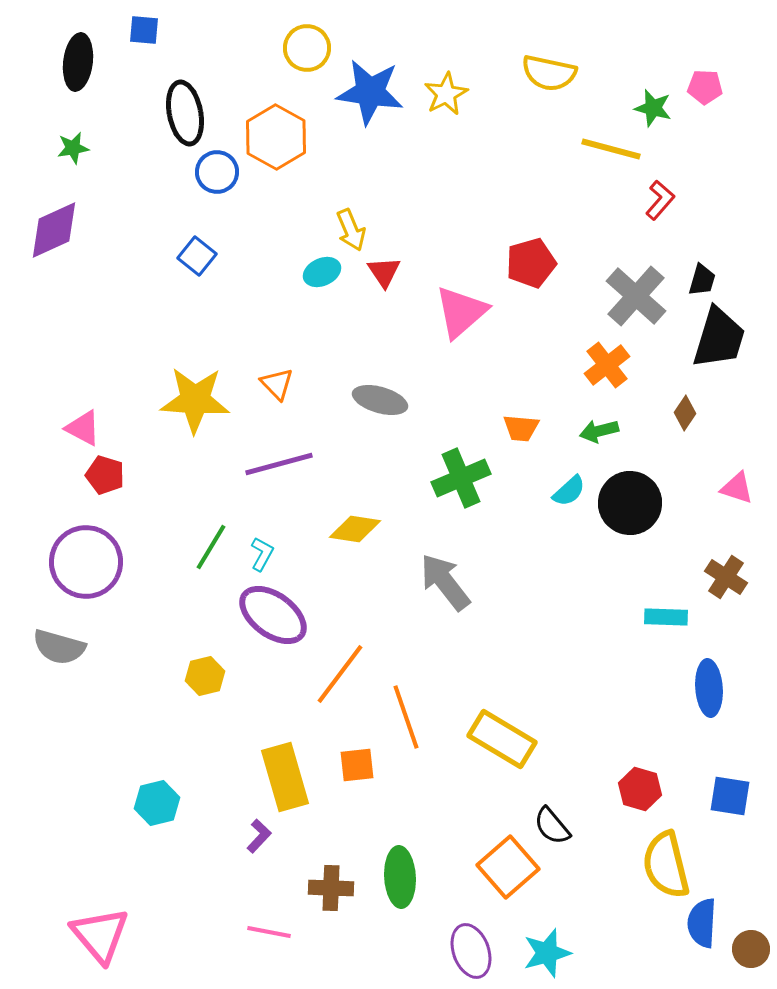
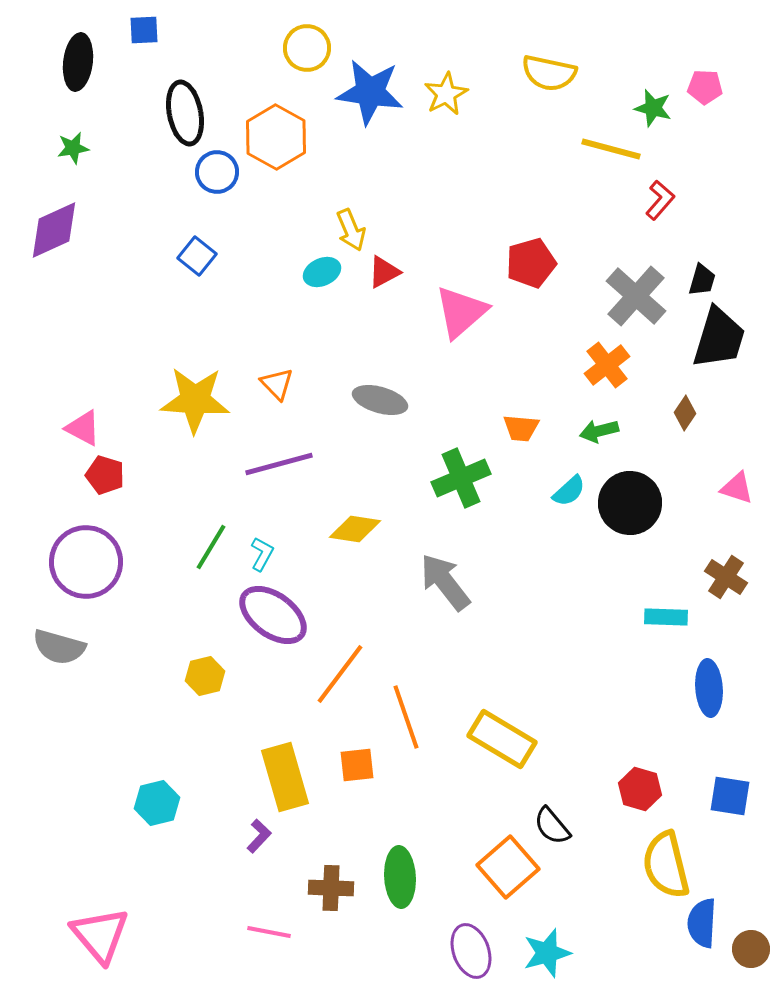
blue square at (144, 30): rotated 8 degrees counterclockwise
red triangle at (384, 272): rotated 36 degrees clockwise
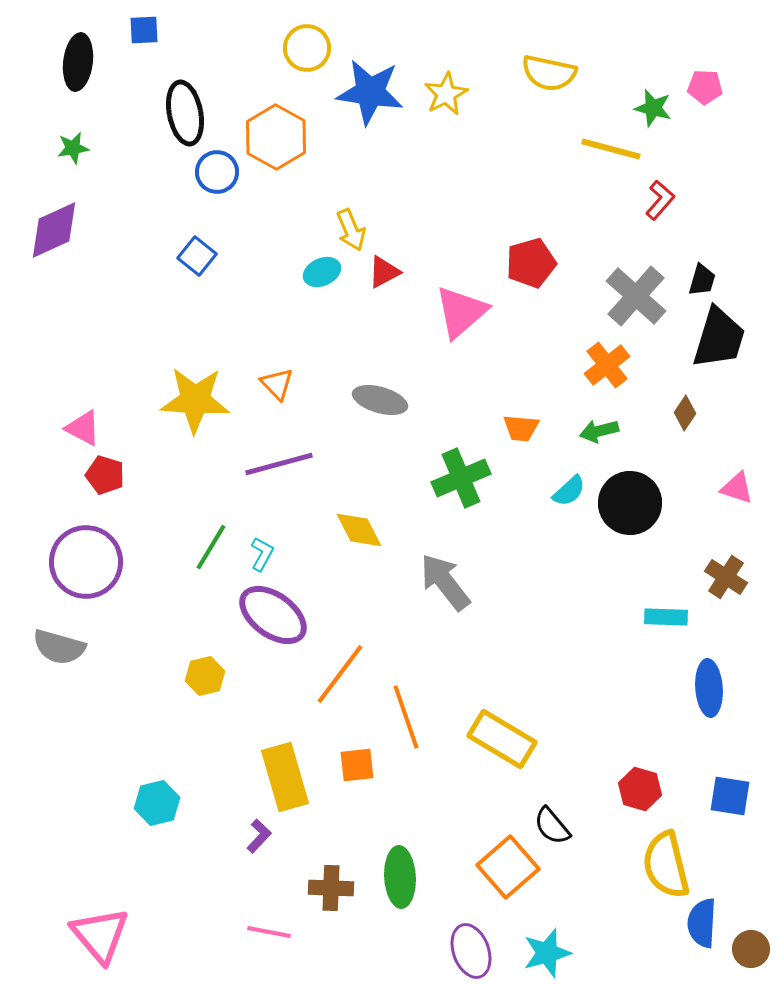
yellow diamond at (355, 529): moved 4 px right, 1 px down; rotated 54 degrees clockwise
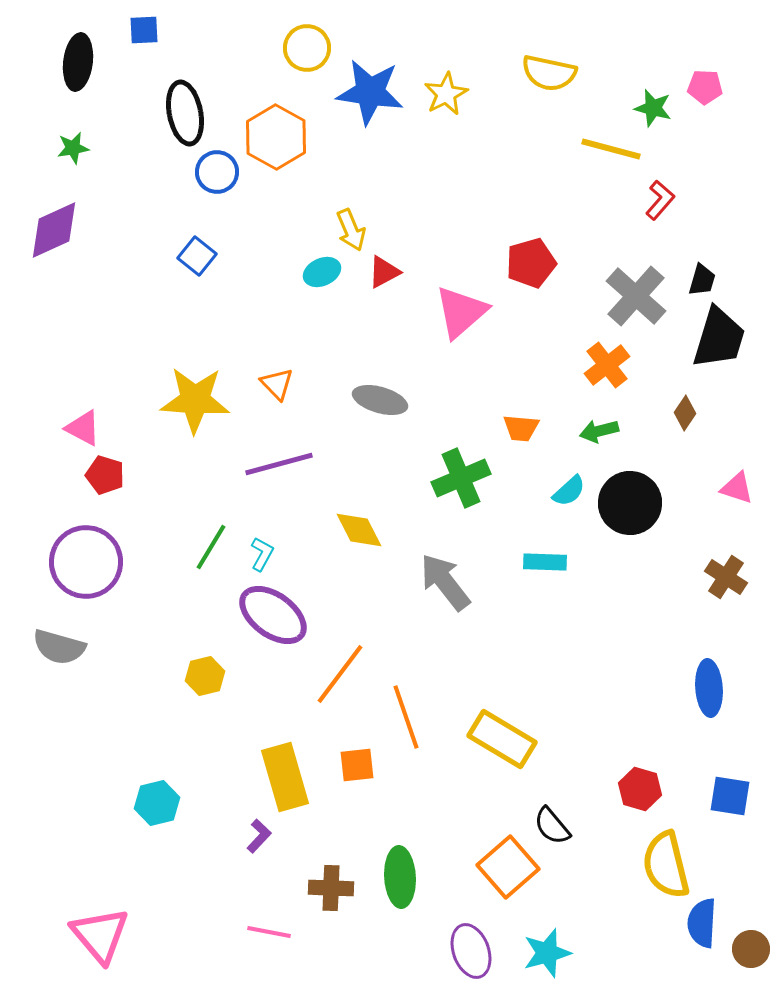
cyan rectangle at (666, 617): moved 121 px left, 55 px up
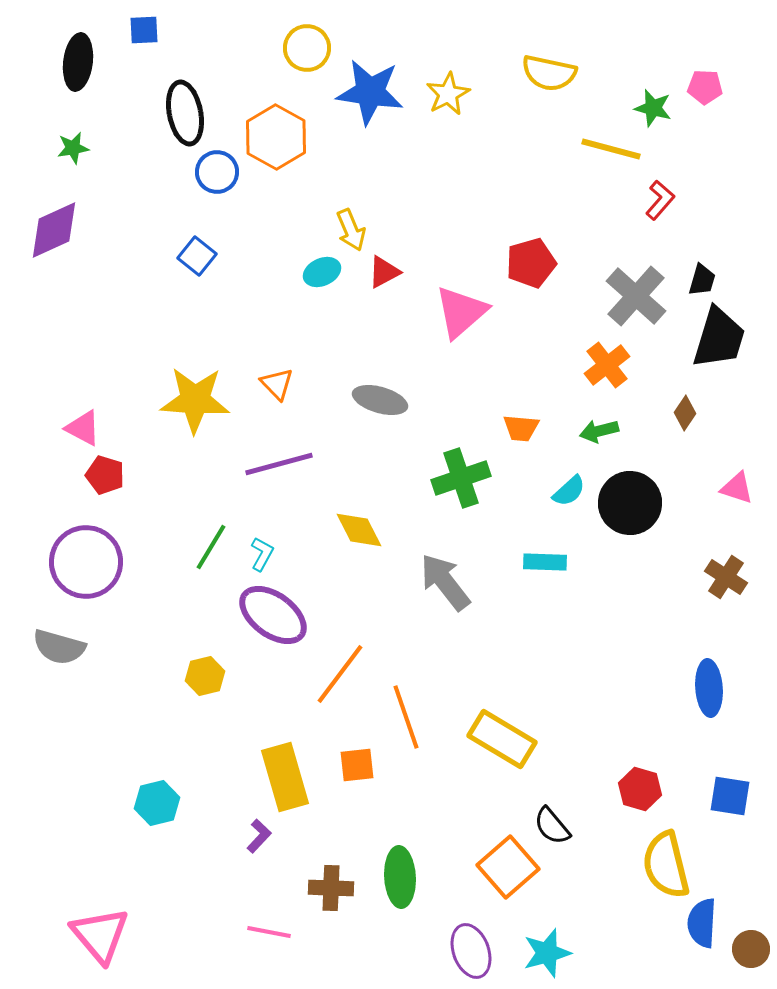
yellow star at (446, 94): moved 2 px right
green cross at (461, 478): rotated 4 degrees clockwise
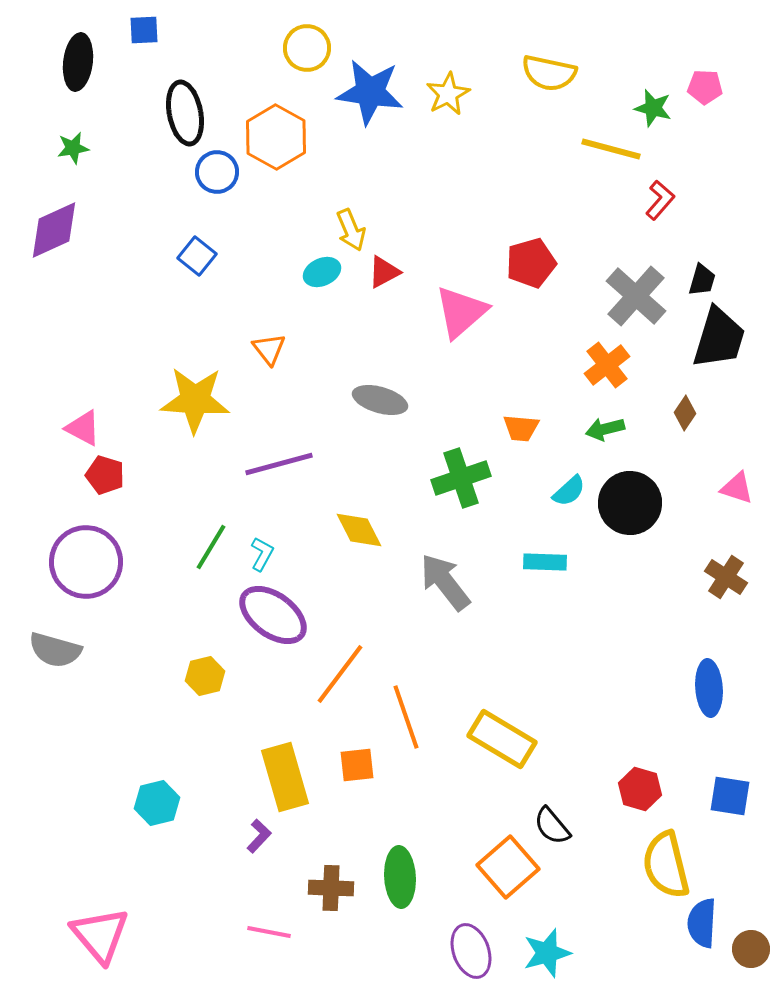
orange triangle at (277, 384): moved 8 px left, 35 px up; rotated 6 degrees clockwise
green arrow at (599, 431): moved 6 px right, 2 px up
gray semicircle at (59, 647): moved 4 px left, 3 px down
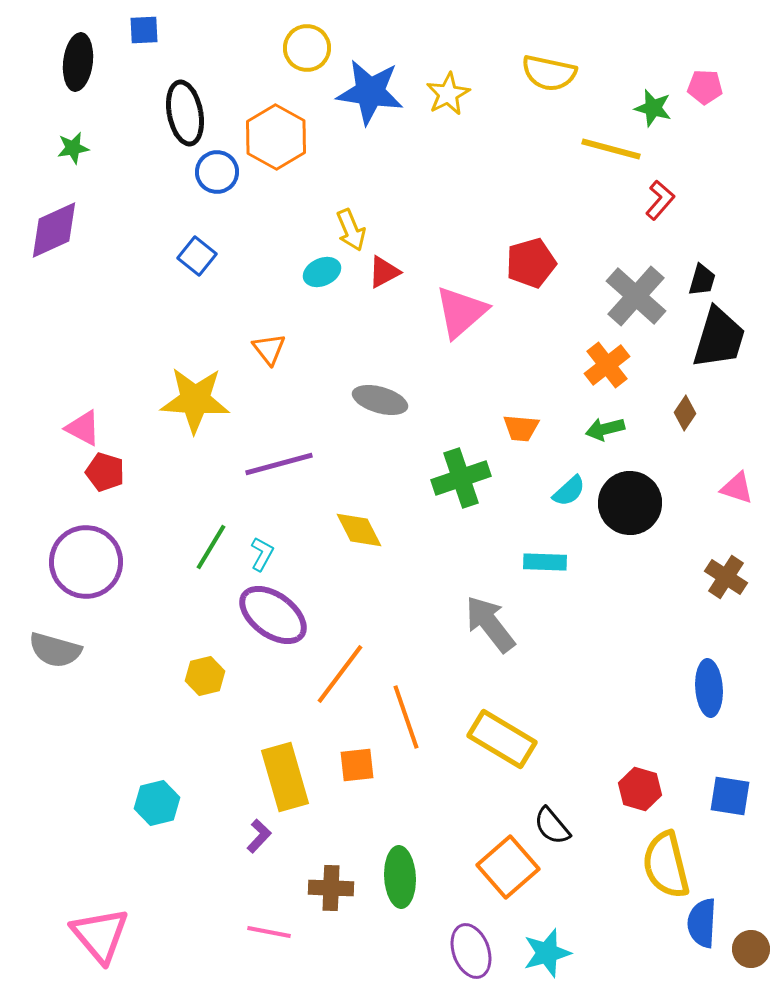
red pentagon at (105, 475): moved 3 px up
gray arrow at (445, 582): moved 45 px right, 42 px down
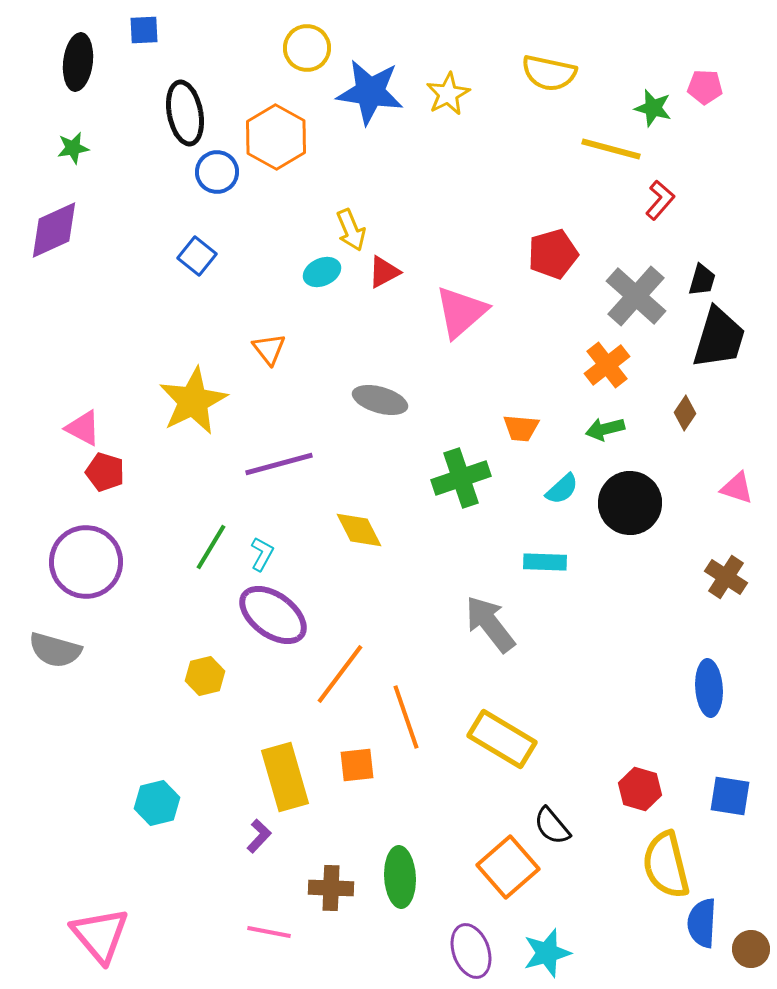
red pentagon at (531, 263): moved 22 px right, 9 px up
yellow star at (195, 400): moved 2 px left, 1 px down; rotated 30 degrees counterclockwise
cyan semicircle at (569, 491): moved 7 px left, 2 px up
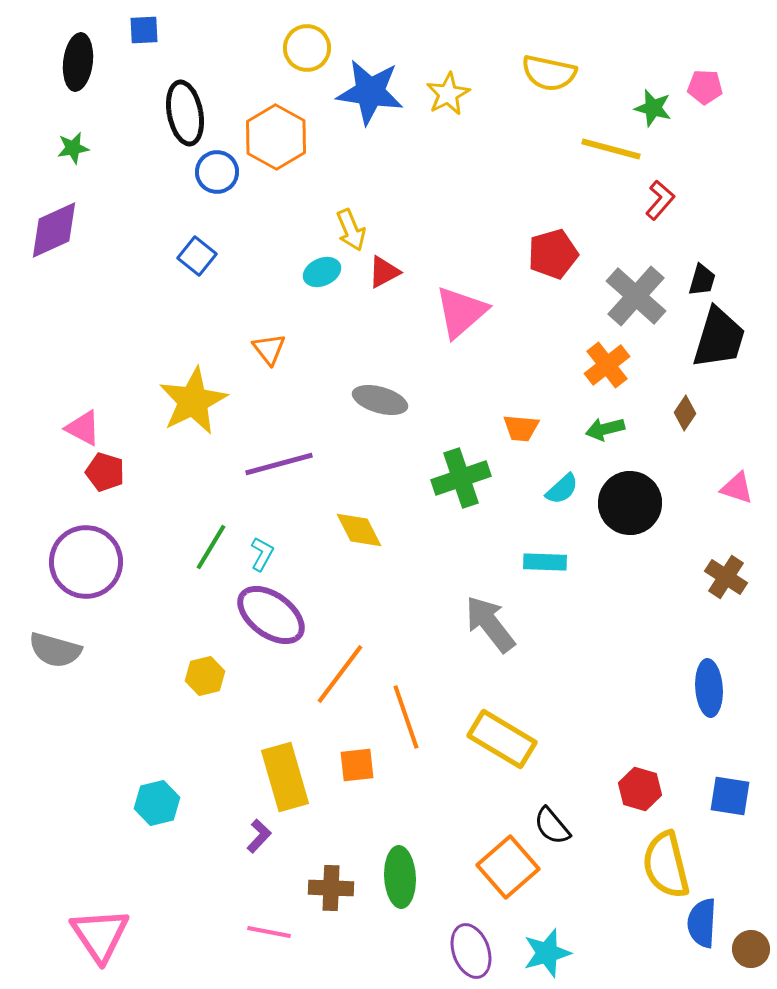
purple ellipse at (273, 615): moved 2 px left
pink triangle at (100, 935): rotated 6 degrees clockwise
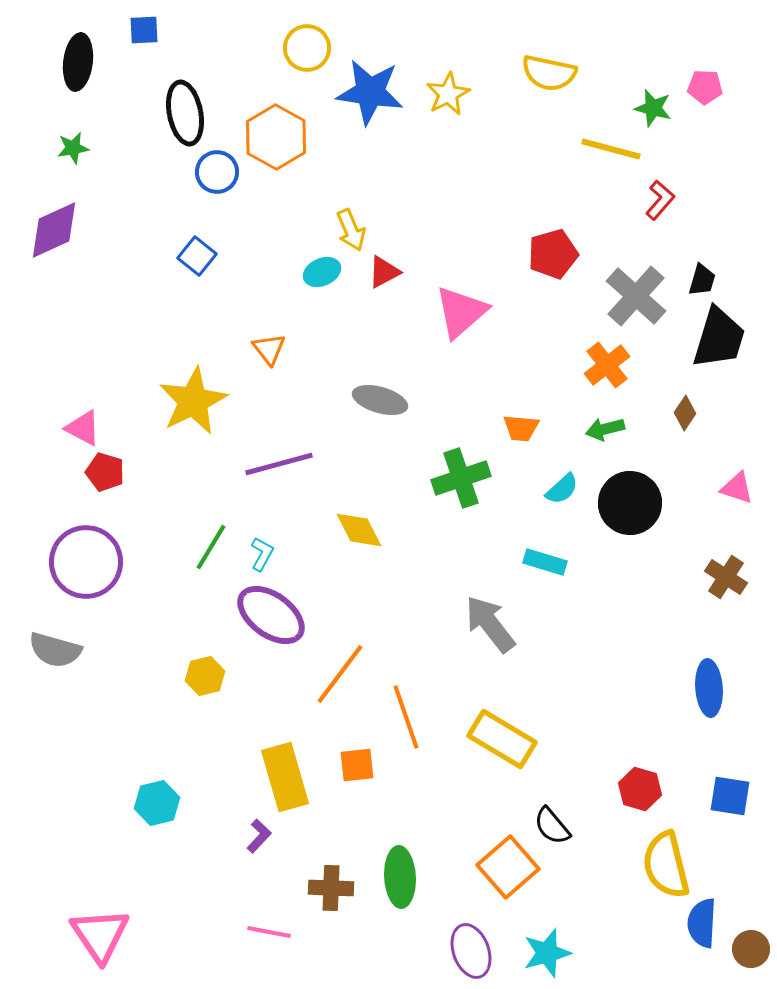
cyan rectangle at (545, 562): rotated 15 degrees clockwise
